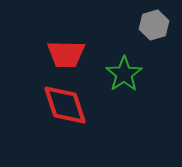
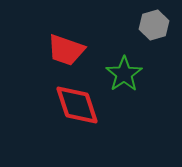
red trapezoid: moved 4 px up; rotated 18 degrees clockwise
red diamond: moved 12 px right
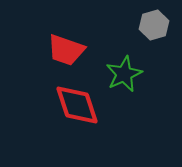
green star: rotated 9 degrees clockwise
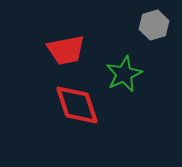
red trapezoid: rotated 30 degrees counterclockwise
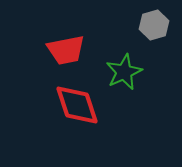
green star: moved 2 px up
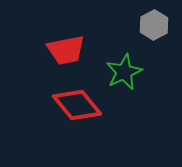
gray hexagon: rotated 12 degrees counterclockwise
red diamond: rotated 21 degrees counterclockwise
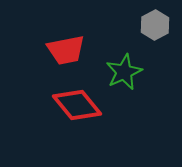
gray hexagon: moved 1 px right
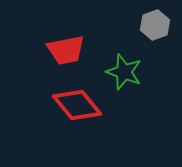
gray hexagon: rotated 8 degrees clockwise
green star: rotated 27 degrees counterclockwise
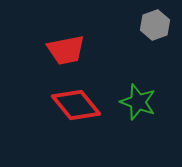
green star: moved 14 px right, 30 px down
red diamond: moved 1 px left
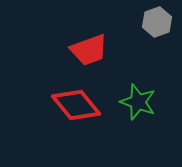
gray hexagon: moved 2 px right, 3 px up
red trapezoid: moved 23 px right; rotated 9 degrees counterclockwise
